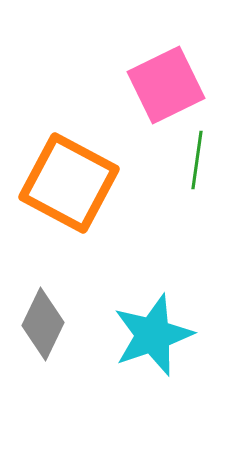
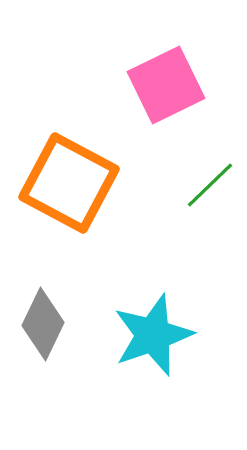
green line: moved 13 px right, 25 px down; rotated 38 degrees clockwise
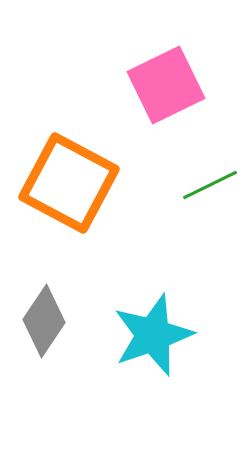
green line: rotated 18 degrees clockwise
gray diamond: moved 1 px right, 3 px up; rotated 8 degrees clockwise
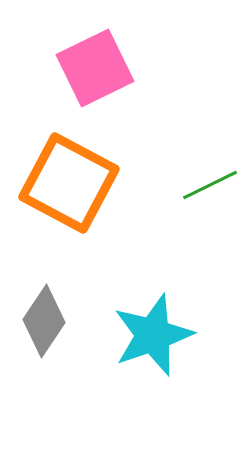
pink square: moved 71 px left, 17 px up
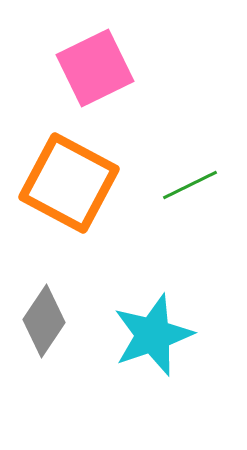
green line: moved 20 px left
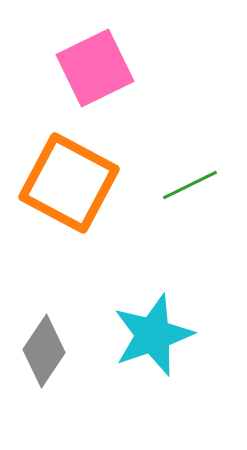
gray diamond: moved 30 px down
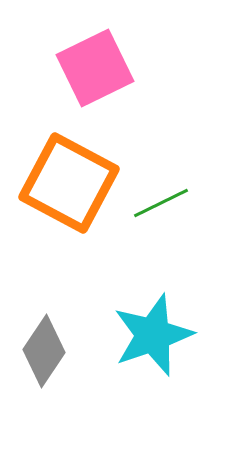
green line: moved 29 px left, 18 px down
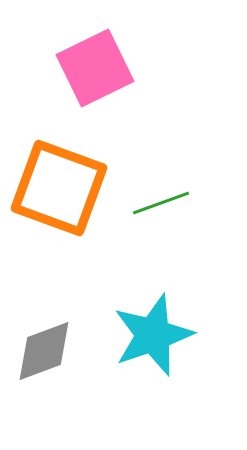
orange square: moved 10 px left, 5 px down; rotated 8 degrees counterclockwise
green line: rotated 6 degrees clockwise
gray diamond: rotated 36 degrees clockwise
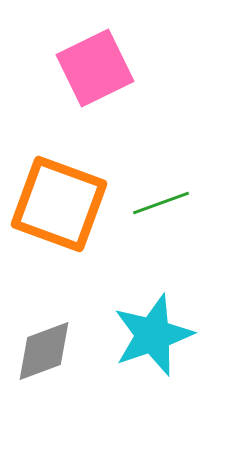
orange square: moved 16 px down
